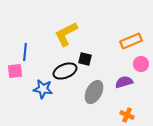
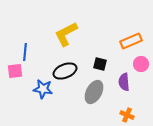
black square: moved 15 px right, 5 px down
purple semicircle: rotated 78 degrees counterclockwise
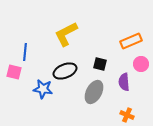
pink square: moved 1 px left, 1 px down; rotated 21 degrees clockwise
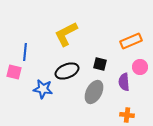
pink circle: moved 1 px left, 3 px down
black ellipse: moved 2 px right
orange cross: rotated 16 degrees counterclockwise
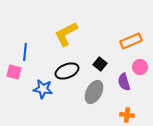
black square: rotated 24 degrees clockwise
purple semicircle: rotated 12 degrees counterclockwise
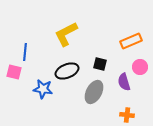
black square: rotated 24 degrees counterclockwise
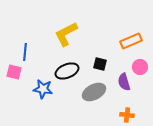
gray ellipse: rotated 35 degrees clockwise
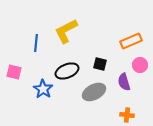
yellow L-shape: moved 3 px up
blue line: moved 11 px right, 9 px up
pink circle: moved 2 px up
blue star: rotated 24 degrees clockwise
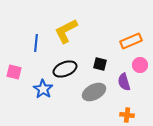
black ellipse: moved 2 px left, 2 px up
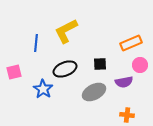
orange rectangle: moved 2 px down
black square: rotated 16 degrees counterclockwise
pink square: rotated 28 degrees counterclockwise
purple semicircle: rotated 84 degrees counterclockwise
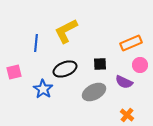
purple semicircle: rotated 36 degrees clockwise
orange cross: rotated 32 degrees clockwise
